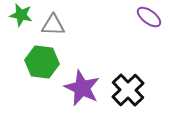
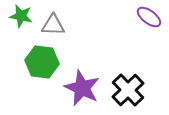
green star: moved 1 px down
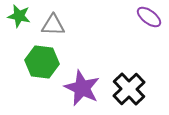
green star: moved 2 px left
black cross: moved 1 px right, 1 px up
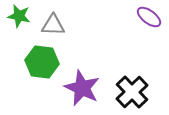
black cross: moved 3 px right, 3 px down
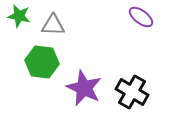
purple ellipse: moved 8 px left
purple star: moved 2 px right
black cross: rotated 16 degrees counterclockwise
